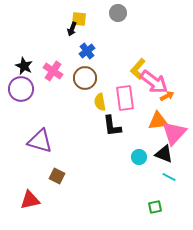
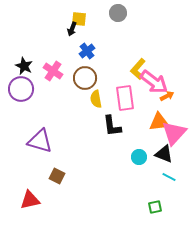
yellow semicircle: moved 4 px left, 3 px up
orange triangle: moved 1 px right, 1 px down
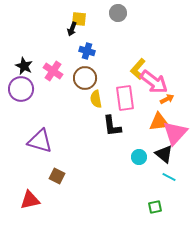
blue cross: rotated 35 degrees counterclockwise
orange arrow: moved 3 px down
pink triangle: moved 1 px right
black triangle: rotated 18 degrees clockwise
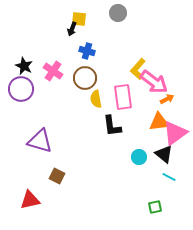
pink rectangle: moved 2 px left, 1 px up
pink triangle: rotated 12 degrees clockwise
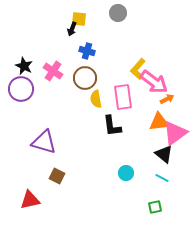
purple triangle: moved 4 px right, 1 px down
cyan circle: moved 13 px left, 16 px down
cyan line: moved 7 px left, 1 px down
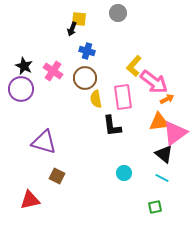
yellow L-shape: moved 4 px left, 3 px up
cyan circle: moved 2 px left
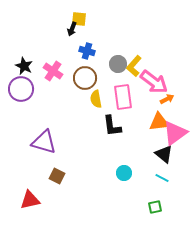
gray circle: moved 51 px down
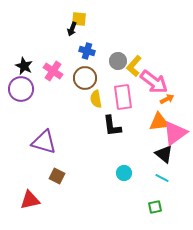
gray circle: moved 3 px up
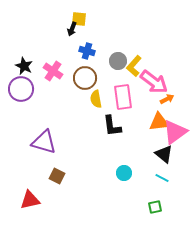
pink triangle: moved 1 px up
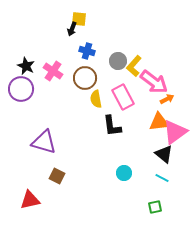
black star: moved 2 px right
pink rectangle: rotated 20 degrees counterclockwise
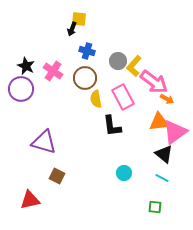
orange arrow: rotated 56 degrees clockwise
green square: rotated 16 degrees clockwise
